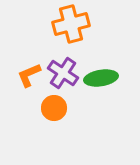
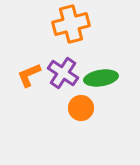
orange circle: moved 27 px right
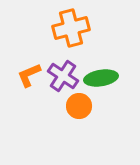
orange cross: moved 4 px down
purple cross: moved 3 px down
orange circle: moved 2 px left, 2 px up
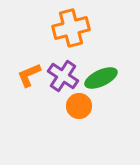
green ellipse: rotated 16 degrees counterclockwise
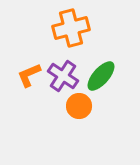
green ellipse: moved 2 px up; rotated 24 degrees counterclockwise
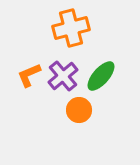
purple cross: rotated 16 degrees clockwise
orange circle: moved 4 px down
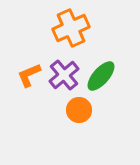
orange cross: rotated 9 degrees counterclockwise
purple cross: moved 1 px right, 1 px up
